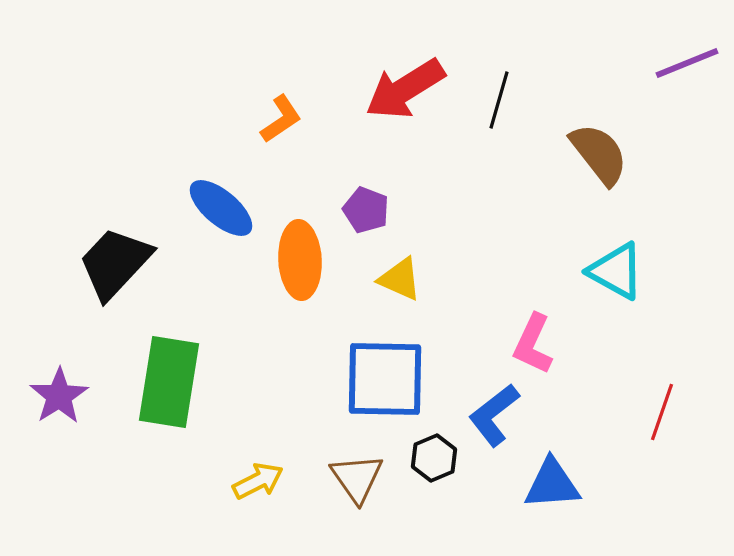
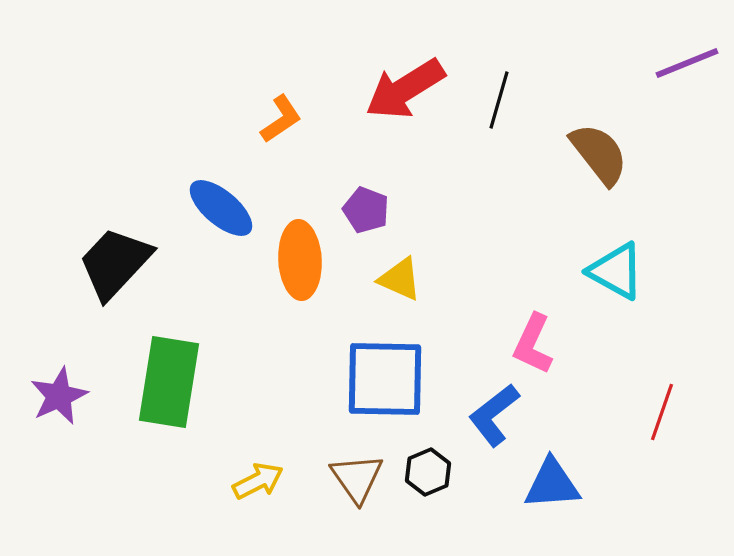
purple star: rotated 8 degrees clockwise
black hexagon: moved 6 px left, 14 px down
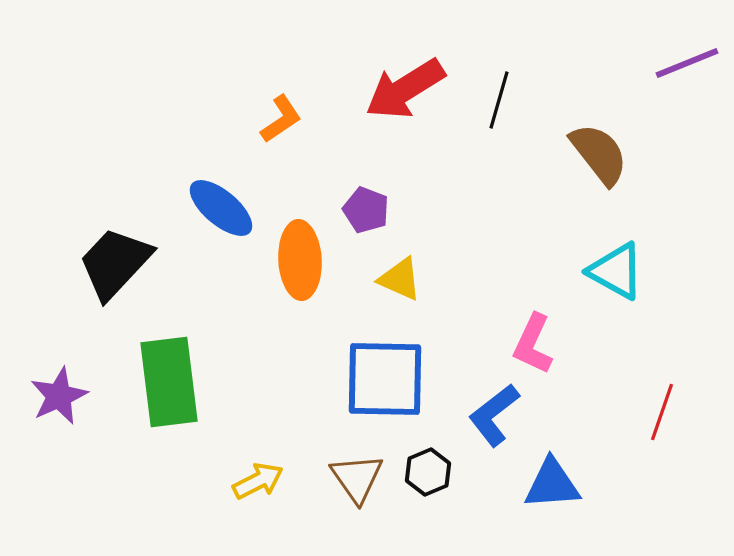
green rectangle: rotated 16 degrees counterclockwise
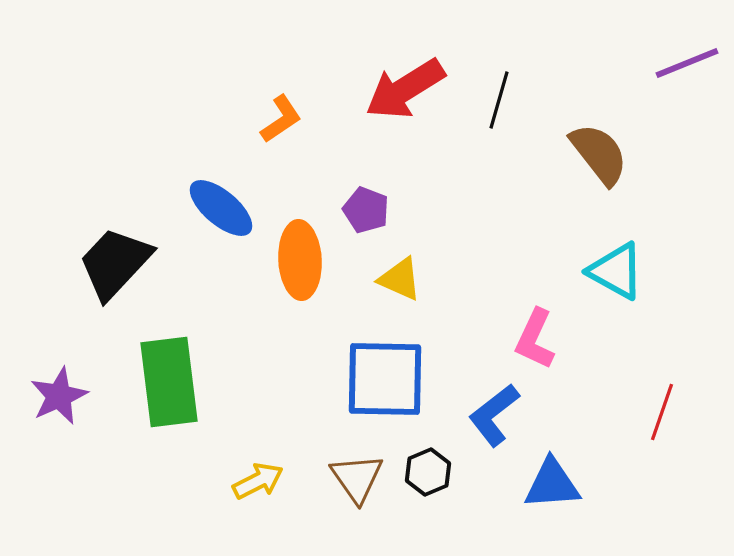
pink L-shape: moved 2 px right, 5 px up
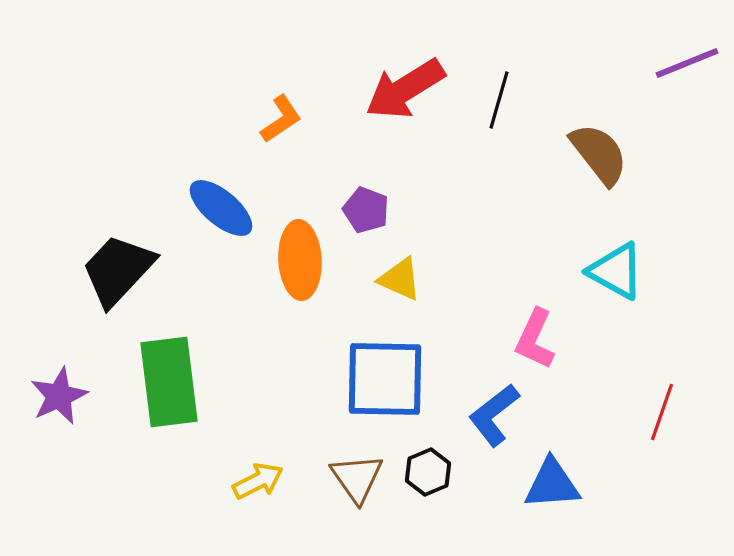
black trapezoid: moved 3 px right, 7 px down
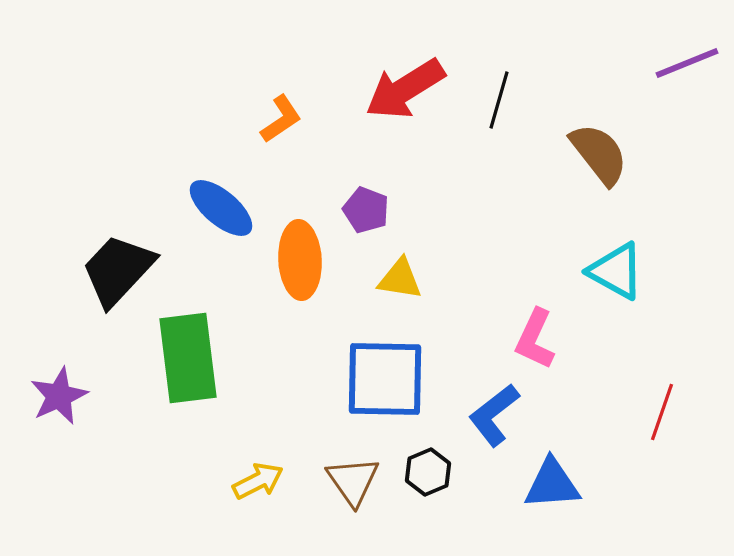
yellow triangle: rotated 15 degrees counterclockwise
green rectangle: moved 19 px right, 24 px up
brown triangle: moved 4 px left, 3 px down
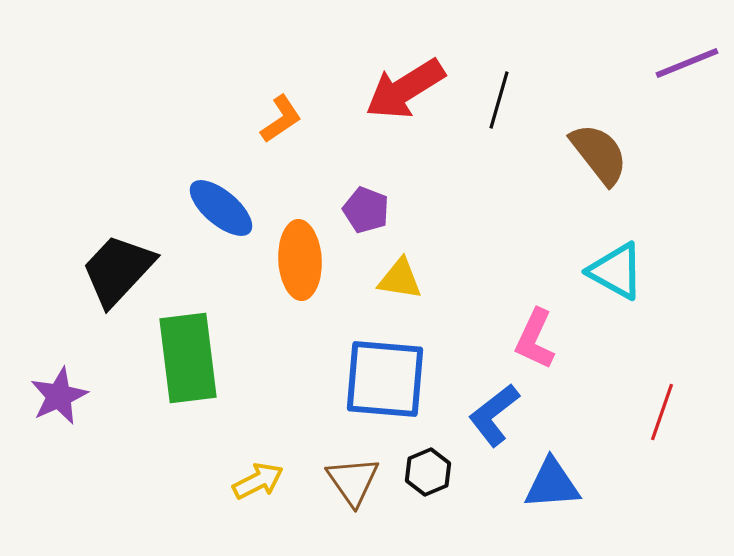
blue square: rotated 4 degrees clockwise
